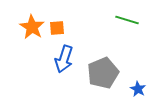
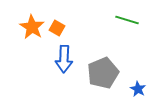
orange square: rotated 35 degrees clockwise
blue arrow: rotated 16 degrees counterclockwise
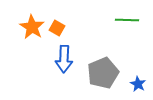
green line: rotated 15 degrees counterclockwise
blue star: moved 5 px up
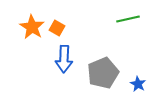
green line: moved 1 px right, 1 px up; rotated 15 degrees counterclockwise
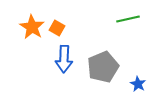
gray pentagon: moved 6 px up
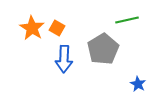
green line: moved 1 px left, 1 px down
orange star: moved 1 px down
gray pentagon: moved 18 px up; rotated 8 degrees counterclockwise
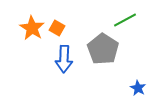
green line: moved 2 px left; rotated 15 degrees counterclockwise
gray pentagon: rotated 8 degrees counterclockwise
blue star: moved 4 px down
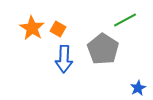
orange square: moved 1 px right, 1 px down
blue star: rotated 14 degrees clockwise
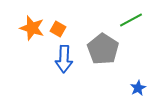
green line: moved 6 px right
orange star: rotated 15 degrees counterclockwise
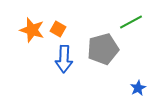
green line: moved 2 px down
orange star: moved 2 px down
gray pentagon: rotated 24 degrees clockwise
